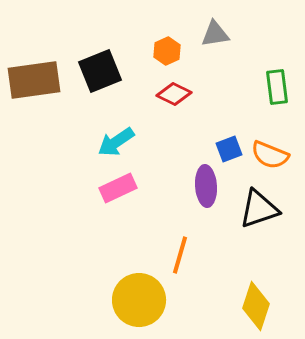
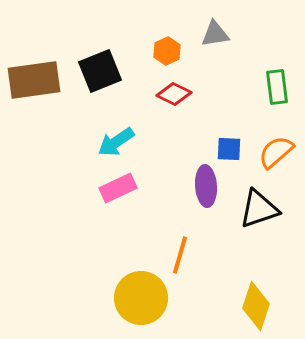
blue square: rotated 24 degrees clockwise
orange semicircle: moved 6 px right, 3 px up; rotated 117 degrees clockwise
yellow circle: moved 2 px right, 2 px up
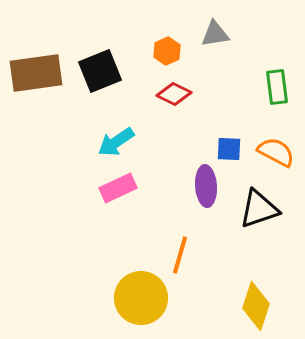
brown rectangle: moved 2 px right, 7 px up
orange semicircle: rotated 69 degrees clockwise
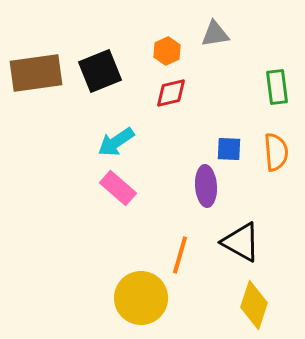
red diamond: moved 3 px left, 1 px up; rotated 40 degrees counterclockwise
orange semicircle: rotated 57 degrees clockwise
pink rectangle: rotated 66 degrees clockwise
black triangle: moved 18 px left, 33 px down; rotated 48 degrees clockwise
yellow diamond: moved 2 px left, 1 px up
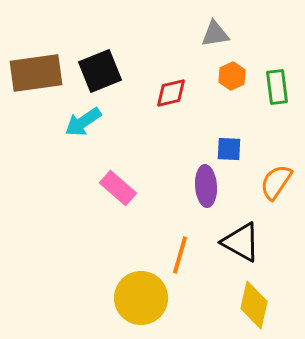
orange hexagon: moved 65 px right, 25 px down
cyan arrow: moved 33 px left, 20 px up
orange semicircle: moved 30 px down; rotated 141 degrees counterclockwise
yellow diamond: rotated 6 degrees counterclockwise
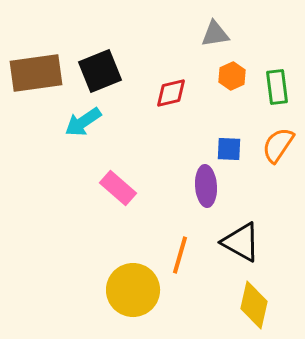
orange semicircle: moved 2 px right, 37 px up
yellow circle: moved 8 px left, 8 px up
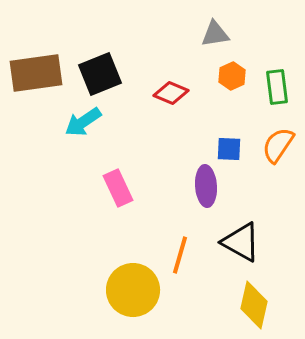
black square: moved 3 px down
red diamond: rotated 36 degrees clockwise
pink rectangle: rotated 24 degrees clockwise
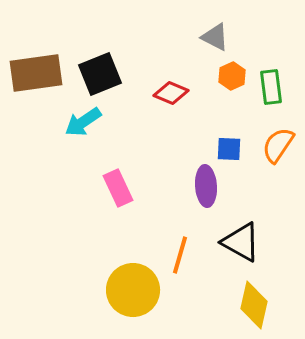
gray triangle: moved 3 px down; rotated 36 degrees clockwise
green rectangle: moved 6 px left
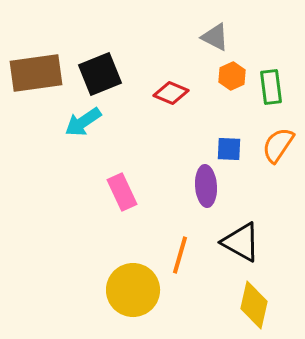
pink rectangle: moved 4 px right, 4 px down
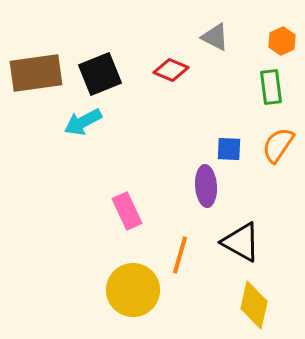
orange hexagon: moved 50 px right, 35 px up
red diamond: moved 23 px up
cyan arrow: rotated 6 degrees clockwise
pink rectangle: moved 5 px right, 19 px down
